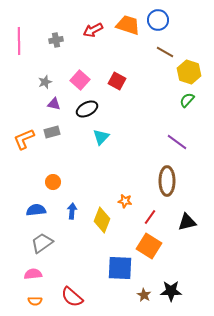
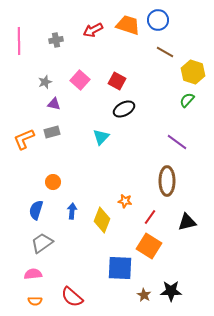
yellow hexagon: moved 4 px right
black ellipse: moved 37 px right
blue semicircle: rotated 66 degrees counterclockwise
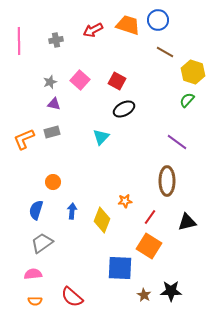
gray star: moved 5 px right
orange star: rotated 16 degrees counterclockwise
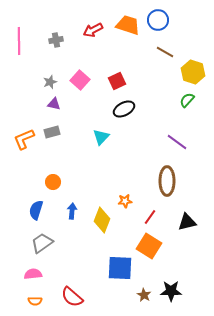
red square: rotated 36 degrees clockwise
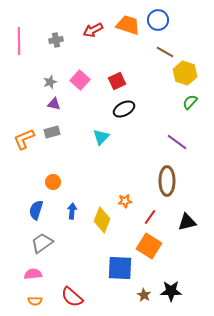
yellow hexagon: moved 8 px left, 1 px down
green semicircle: moved 3 px right, 2 px down
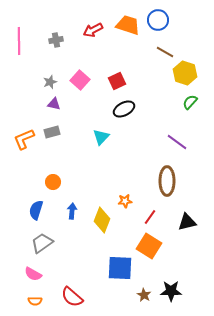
pink semicircle: rotated 144 degrees counterclockwise
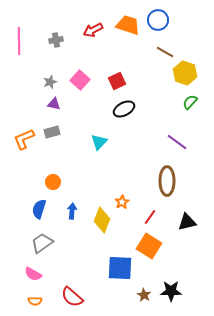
cyan triangle: moved 2 px left, 5 px down
orange star: moved 3 px left, 1 px down; rotated 24 degrees counterclockwise
blue semicircle: moved 3 px right, 1 px up
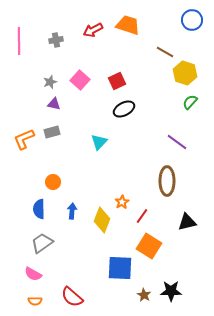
blue circle: moved 34 px right
blue semicircle: rotated 18 degrees counterclockwise
red line: moved 8 px left, 1 px up
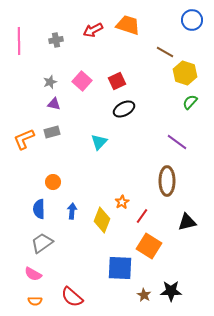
pink square: moved 2 px right, 1 px down
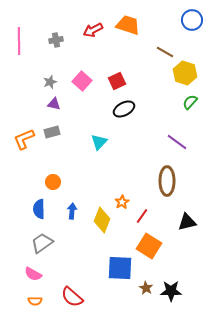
brown star: moved 2 px right, 7 px up
